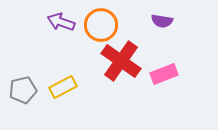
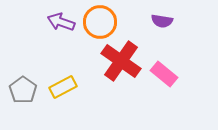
orange circle: moved 1 px left, 3 px up
pink rectangle: rotated 60 degrees clockwise
gray pentagon: rotated 24 degrees counterclockwise
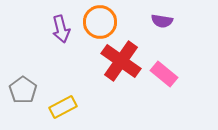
purple arrow: moved 7 px down; rotated 124 degrees counterclockwise
yellow rectangle: moved 20 px down
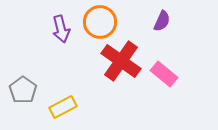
purple semicircle: rotated 75 degrees counterclockwise
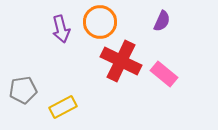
red cross: rotated 9 degrees counterclockwise
gray pentagon: rotated 28 degrees clockwise
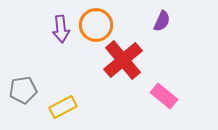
orange circle: moved 4 px left, 3 px down
purple arrow: rotated 8 degrees clockwise
red cross: moved 2 px right, 1 px up; rotated 24 degrees clockwise
pink rectangle: moved 22 px down
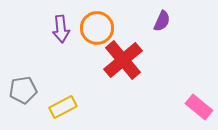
orange circle: moved 1 px right, 3 px down
pink rectangle: moved 35 px right, 11 px down
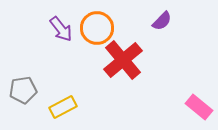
purple semicircle: rotated 20 degrees clockwise
purple arrow: rotated 32 degrees counterclockwise
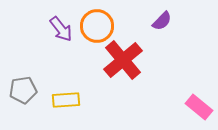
orange circle: moved 2 px up
yellow rectangle: moved 3 px right, 7 px up; rotated 24 degrees clockwise
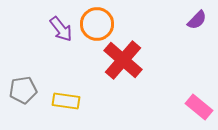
purple semicircle: moved 35 px right, 1 px up
orange circle: moved 2 px up
red cross: rotated 9 degrees counterclockwise
yellow rectangle: moved 1 px down; rotated 12 degrees clockwise
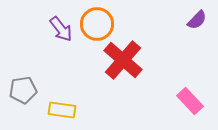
yellow rectangle: moved 4 px left, 9 px down
pink rectangle: moved 9 px left, 6 px up; rotated 8 degrees clockwise
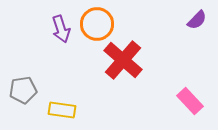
purple arrow: rotated 20 degrees clockwise
